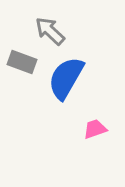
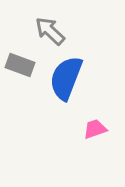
gray rectangle: moved 2 px left, 3 px down
blue semicircle: rotated 9 degrees counterclockwise
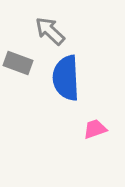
gray rectangle: moved 2 px left, 2 px up
blue semicircle: rotated 24 degrees counterclockwise
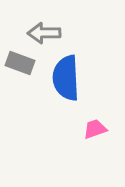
gray arrow: moved 6 px left, 2 px down; rotated 44 degrees counterclockwise
gray rectangle: moved 2 px right
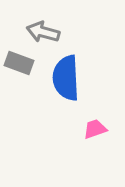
gray arrow: moved 1 px left, 1 px up; rotated 16 degrees clockwise
gray rectangle: moved 1 px left
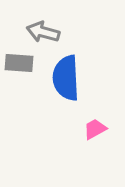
gray rectangle: rotated 16 degrees counterclockwise
pink trapezoid: rotated 10 degrees counterclockwise
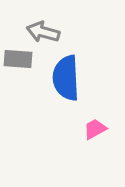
gray rectangle: moved 1 px left, 4 px up
